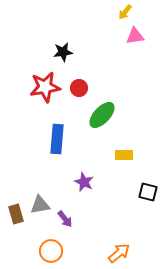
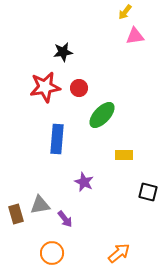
orange circle: moved 1 px right, 2 px down
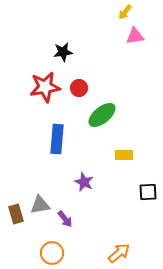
green ellipse: rotated 8 degrees clockwise
black square: rotated 18 degrees counterclockwise
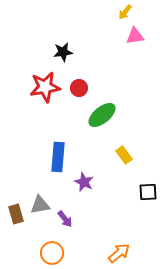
blue rectangle: moved 1 px right, 18 px down
yellow rectangle: rotated 54 degrees clockwise
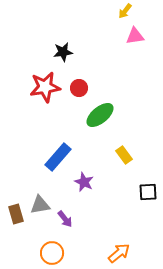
yellow arrow: moved 1 px up
green ellipse: moved 2 px left
blue rectangle: rotated 36 degrees clockwise
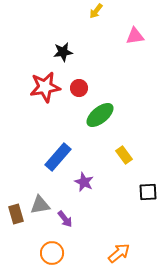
yellow arrow: moved 29 px left
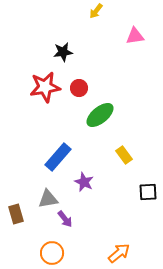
gray triangle: moved 8 px right, 6 px up
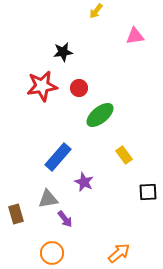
red star: moved 3 px left, 1 px up
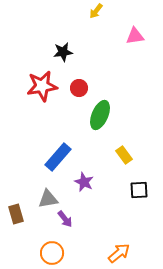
green ellipse: rotated 28 degrees counterclockwise
black square: moved 9 px left, 2 px up
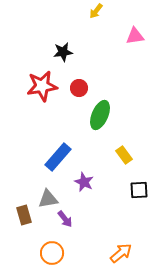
brown rectangle: moved 8 px right, 1 px down
orange arrow: moved 2 px right
